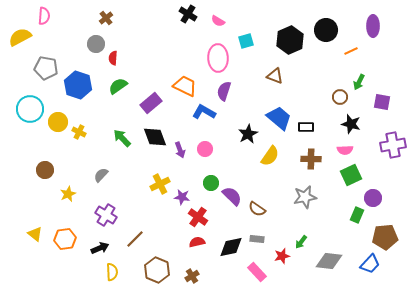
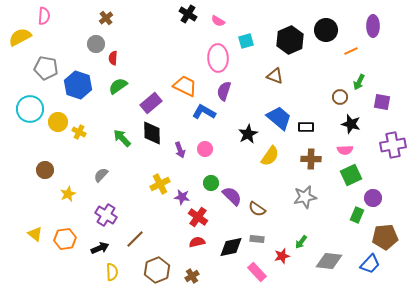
black diamond at (155, 137): moved 3 px left, 4 px up; rotated 20 degrees clockwise
brown hexagon at (157, 270): rotated 15 degrees clockwise
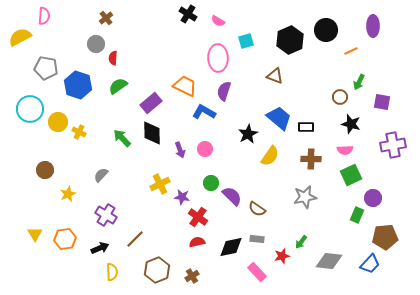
yellow triangle at (35, 234): rotated 21 degrees clockwise
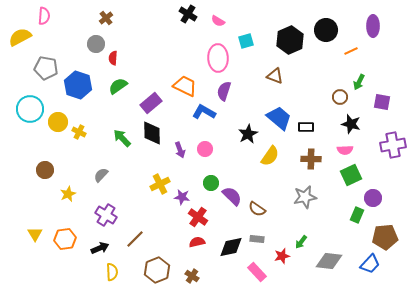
brown cross at (192, 276): rotated 24 degrees counterclockwise
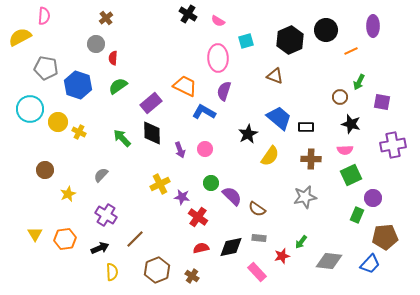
gray rectangle at (257, 239): moved 2 px right, 1 px up
red semicircle at (197, 242): moved 4 px right, 6 px down
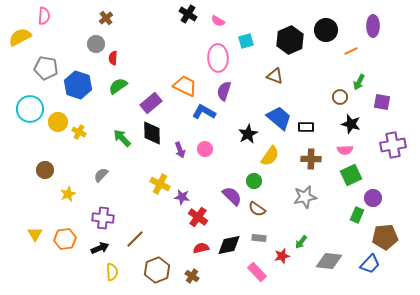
green circle at (211, 183): moved 43 px right, 2 px up
yellow cross at (160, 184): rotated 36 degrees counterclockwise
purple cross at (106, 215): moved 3 px left, 3 px down; rotated 25 degrees counterclockwise
black diamond at (231, 247): moved 2 px left, 2 px up
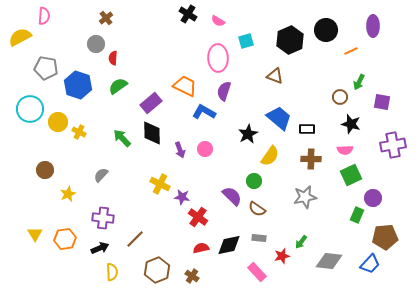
black rectangle at (306, 127): moved 1 px right, 2 px down
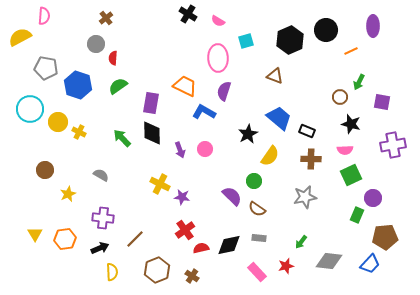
purple rectangle at (151, 103): rotated 40 degrees counterclockwise
black rectangle at (307, 129): moved 2 px down; rotated 21 degrees clockwise
gray semicircle at (101, 175): rotated 77 degrees clockwise
red cross at (198, 217): moved 13 px left, 13 px down; rotated 18 degrees clockwise
red star at (282, 256): moved 4 px right, 10 px down
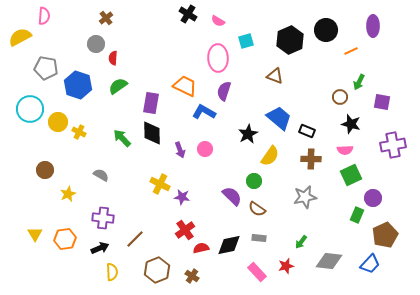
brown pentagon at (385, 237): moved 2 px up; rotated 20 degrees counterclockwise
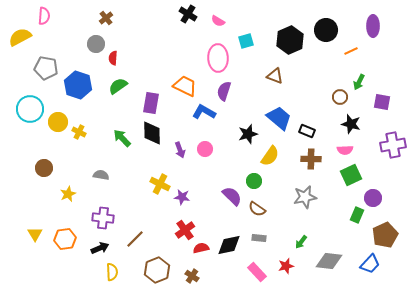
black star at (248, 134): rotated 12 degrees clockwise
brown circle at (45, 170): moved 1 px left, 2 px up
gray semicircle at (101, 175): rotated 21 degrees counterclockwise
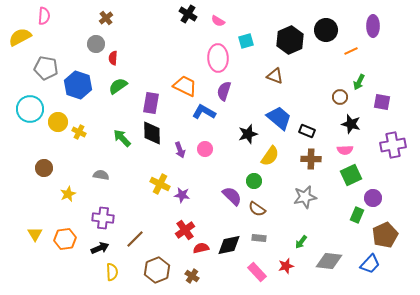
purple star at (182, 197): moved 2 px up
